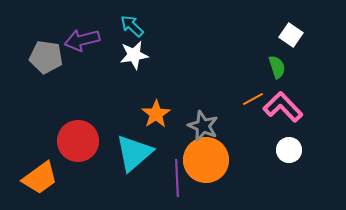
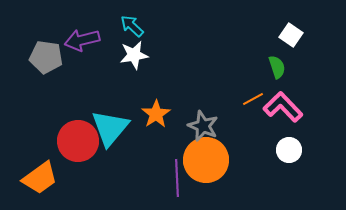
cyan triangle: moved 24 px left, 25 px up; rotated 9 degrees counterclockwise
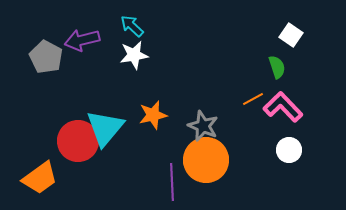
gray pentagon: rotated 20 degrees clockwise
orange star: moved 3 px left, 1 px down; rotated 20 degrees clockwise
cyan triangle: moved 5 px left
purple line: moved 5 px left, 4 px down
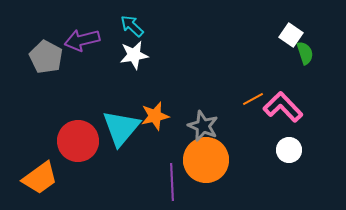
green semicircle: moved 28 px right, 14 px up
orange star: moved 2 px right, 1 px down
cyan triangle: moved 16 px right
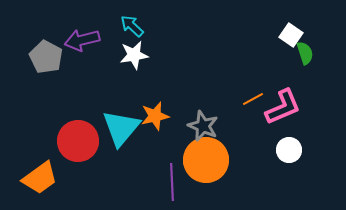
pink L-shape: rotated 111 degrees clockwise
